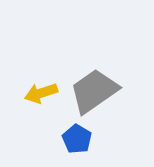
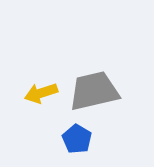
gray trapezoid: rotated 22 degrees clockwise
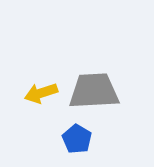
gray trapezoid: rotated 10 degrees clockwise
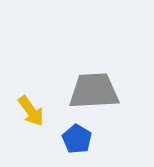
yellow arrow: moved 10 px left, 18 px down; rotated 108 degrees counterclockwise
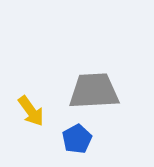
blue pentagon: rotated 12 degrees clockwise
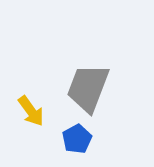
gray trapezoid: moved 6 px left, 3 px up; rotated 66 degrees counterclockwise
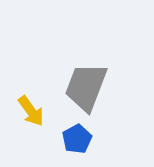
gray trapezoid: moved 2 px left, 1 px up
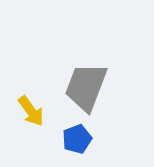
blue pentagon: rotated 8 degrees clockwise
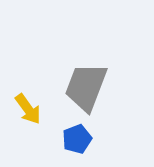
yellow arrow: moved 3 px left, 2 px up
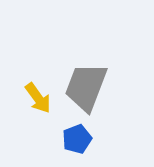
yellow arrow: moved 10 px right, 11 px up
